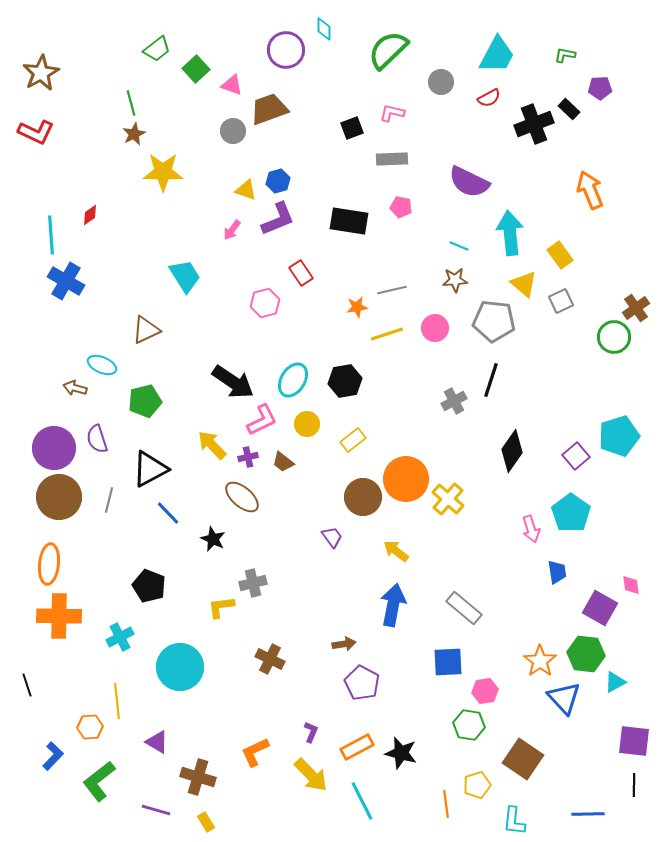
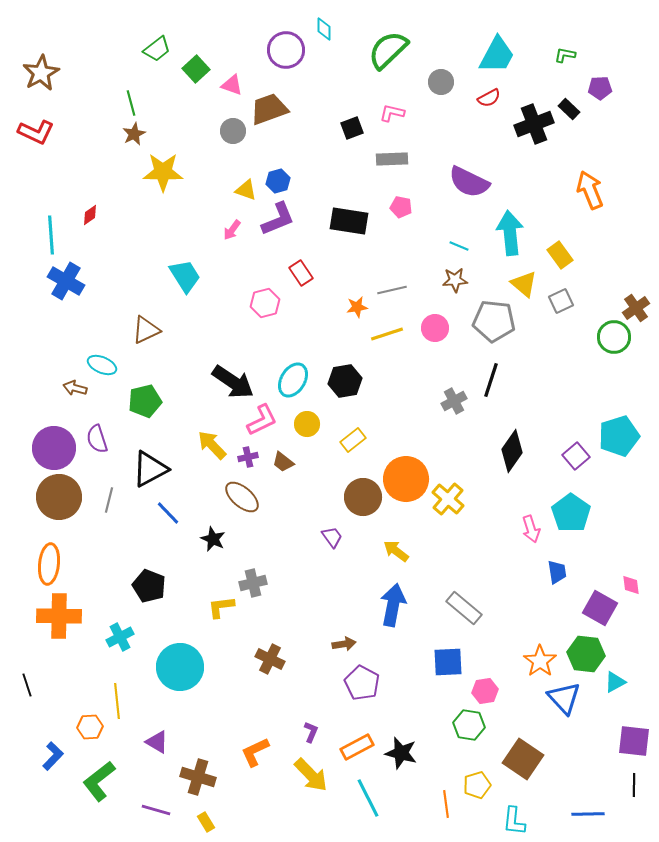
cyan line at (362, 801): moved 6 px right, 3 px up
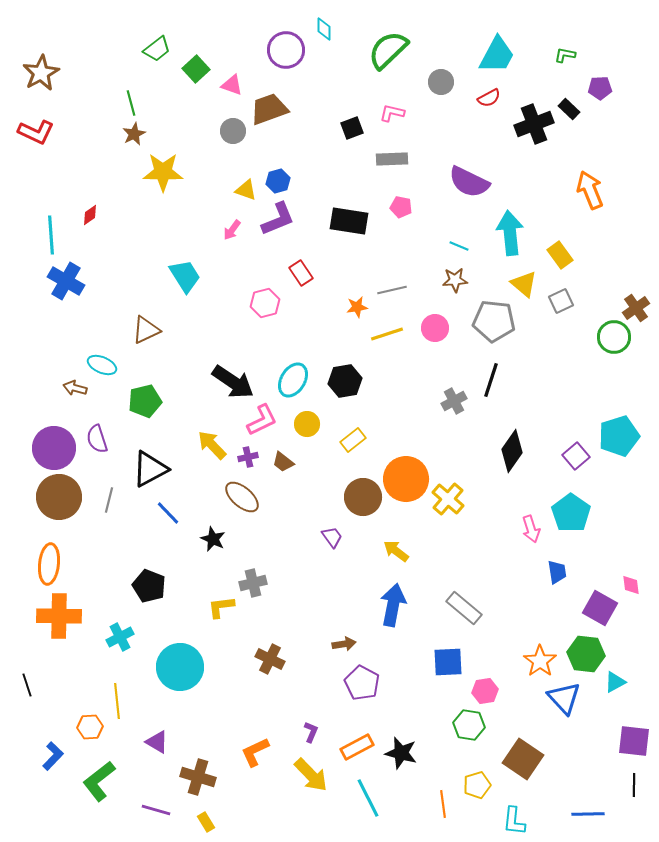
orange line at (446, 804): moved 3 px left
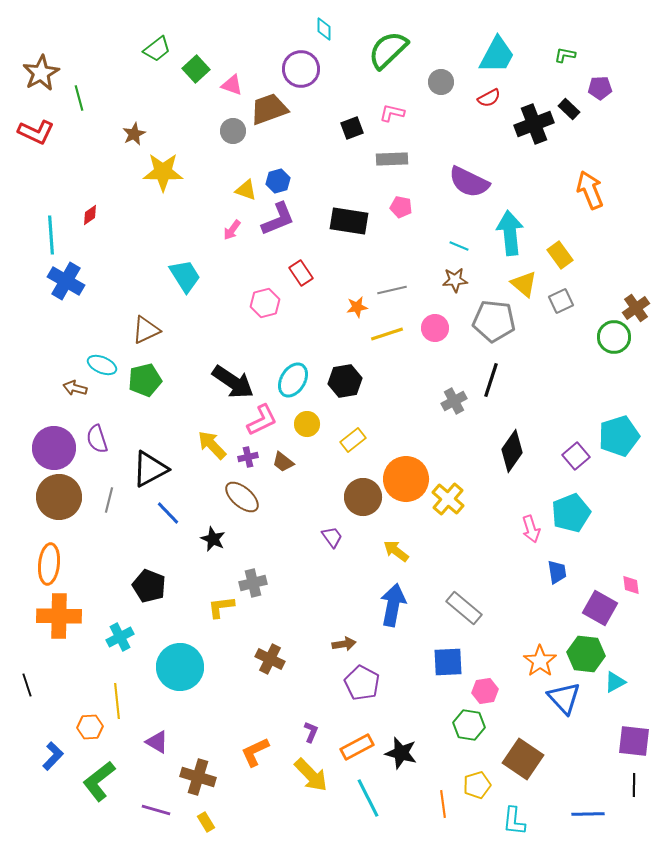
purple circle at (286, 50): moved 15 px right, 19 px down
green line at (131, 103): moved 52 px left, 5 px up
green pentagon at (145, 401): moved 21 px up
cyan pentagon at (571, 513): rotated 15 degrees clockwise
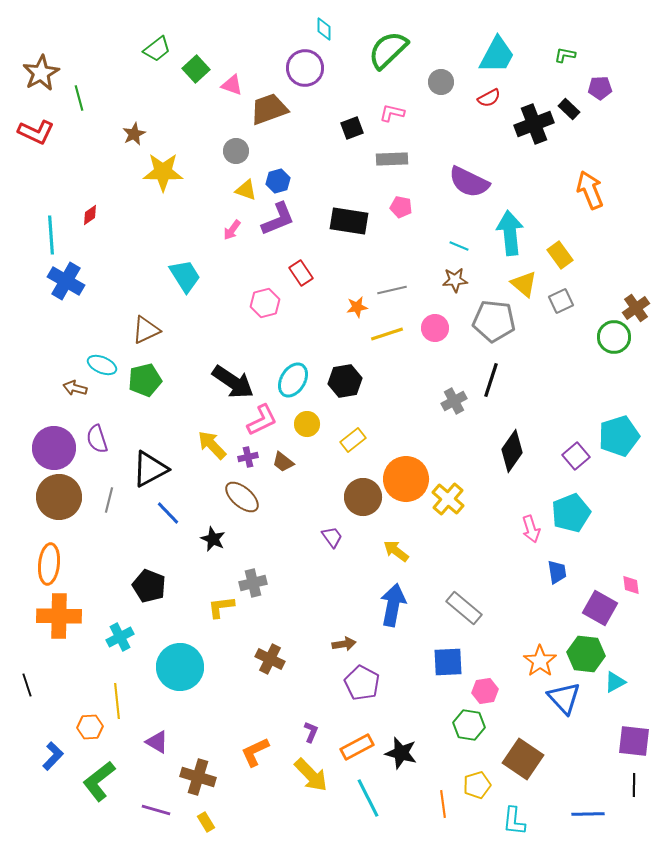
purple circle at (301, 69): moved 4 px right, 1 px up
gray circle at (233, 131): moved 3 px right, 20 px down
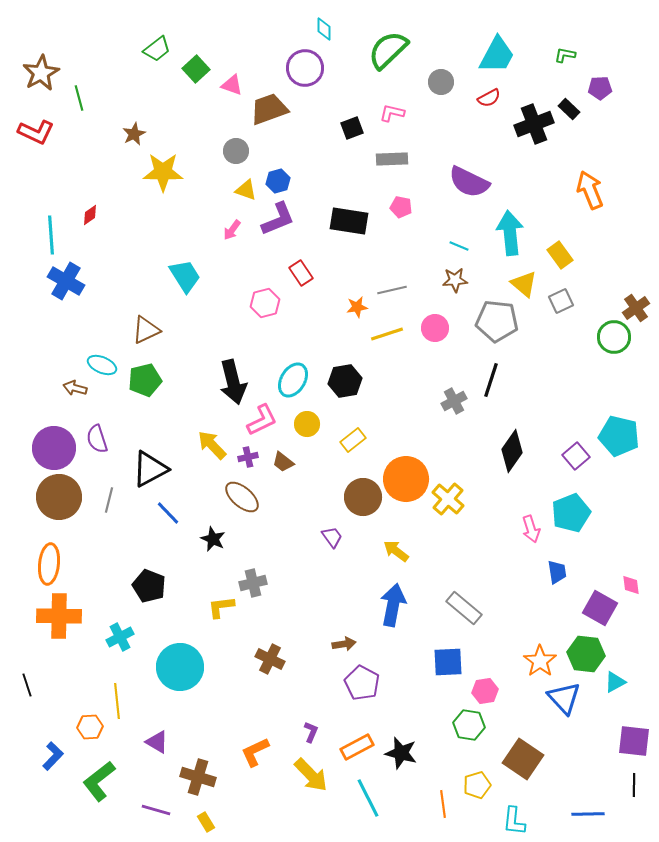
gray pentagon at (494, 321): moved 3 px right
black arrow at (233, 382): rotated 42 degrees clockwise
cyan pentagon at (619, 436): rotated 30 degrees clockwise
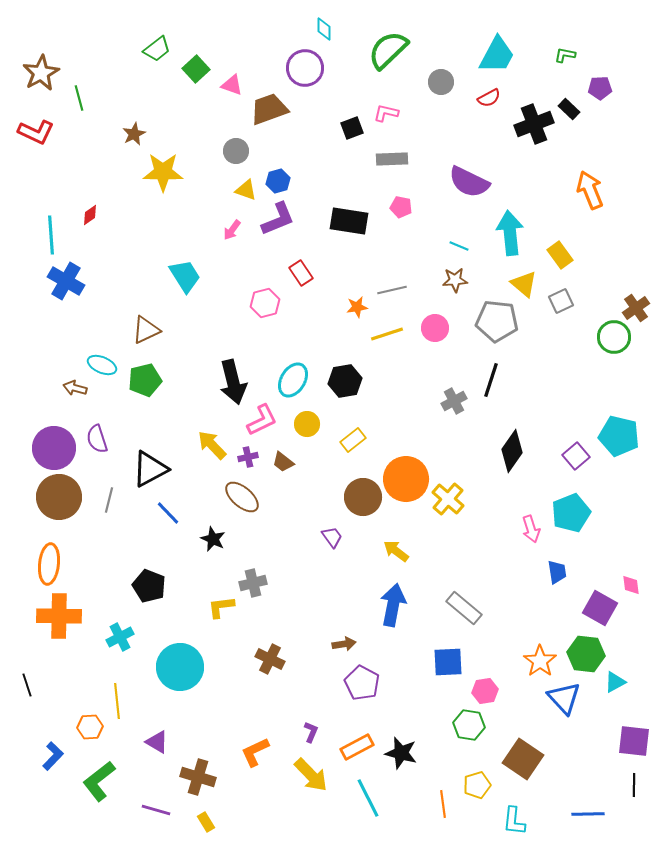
pink L-shape at (392, 113): moved 6 px left
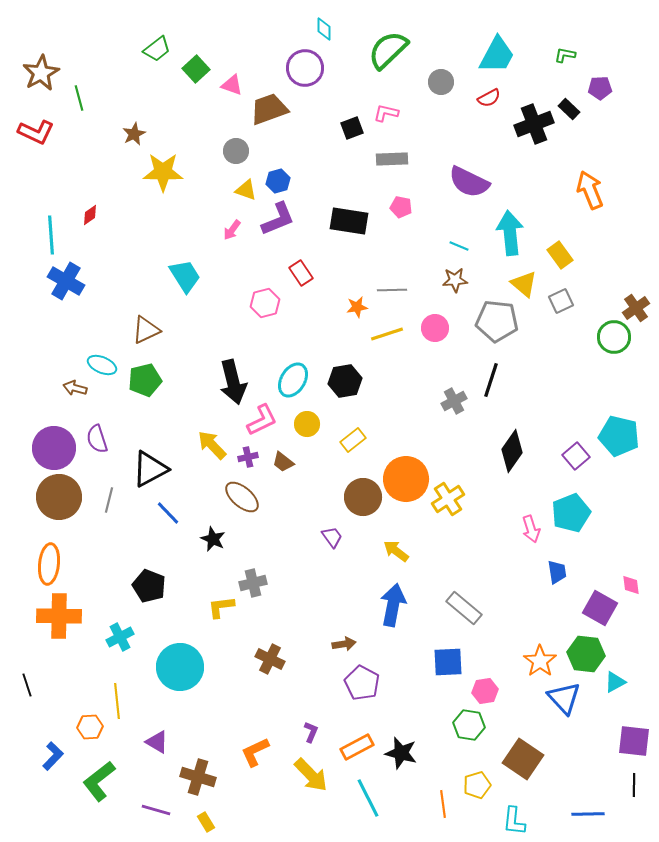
gray line at (392, 290): rotated 12 degrees clockwise
yellow cross at (448, 499): rotated 16 degrees clockwise
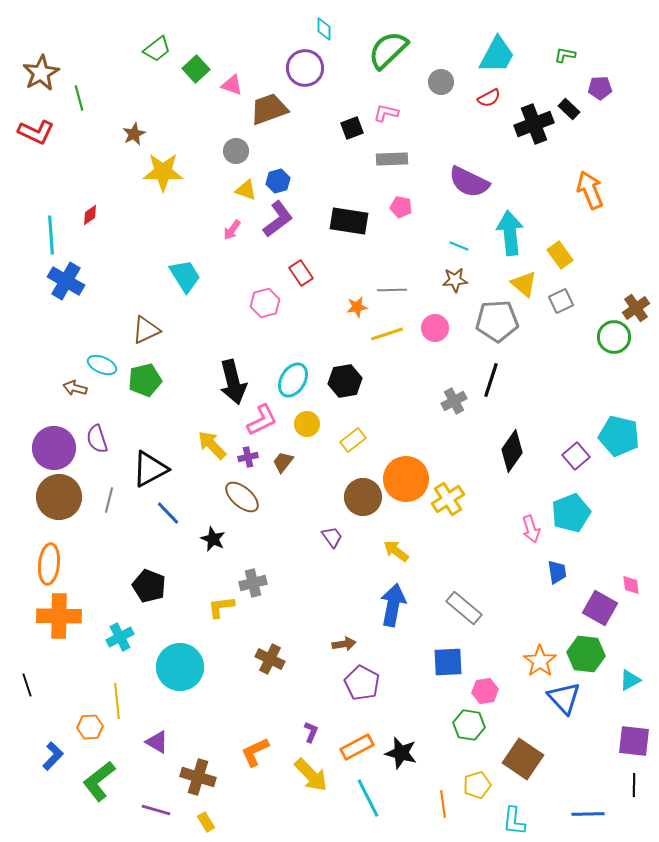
purple L-shape at (278, 219): rotated 15 degrees counterclockwise
gray pentagon at (497, 321): rotated 9 degrees counterclockwise
brown trapezoid at (283, 462): rotated 90 degrees clockwise
cyan triangle at (615, 682): moved 15 px right, 2 px up
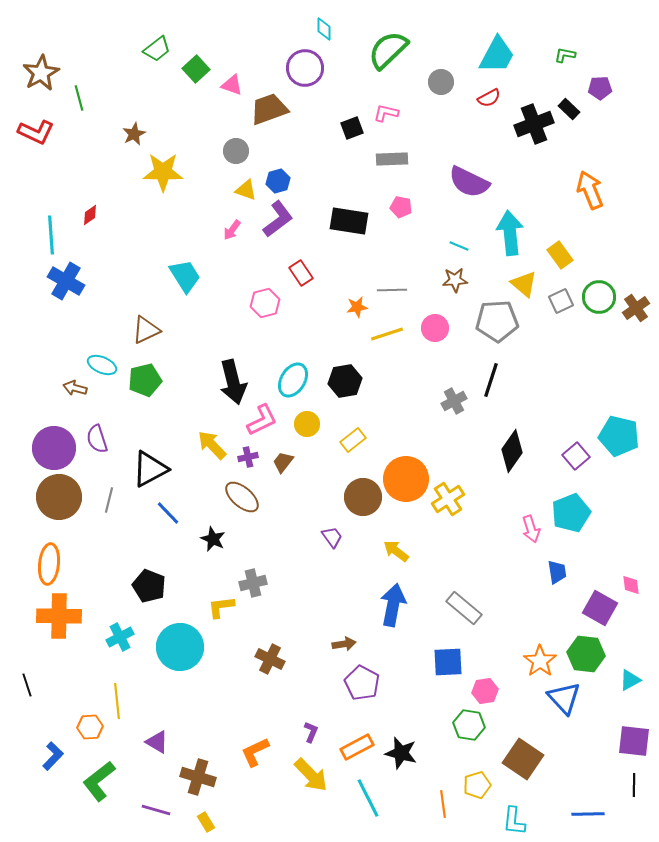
green circle at (614, 337): moved 15 px left, 40 px up
cyan circle at (180, 667): moved 20 px up
